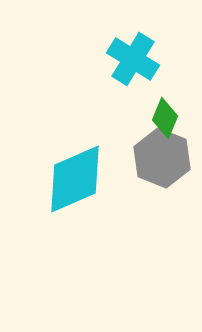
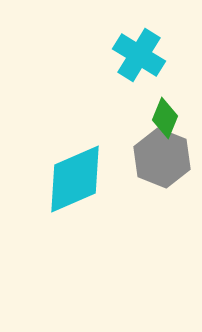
cyan cross: moved 6 px right, 4 px up
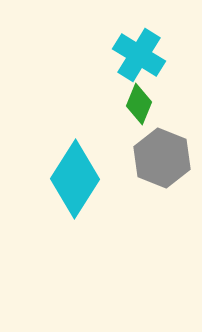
green diamond: moved 26 px left, 14 px up
cyan diamond: rotated 34 degrees counterclockwise
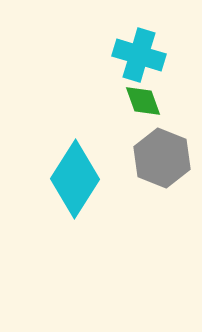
cyan cross: rotated 15 degrees counterclockwise
green diamond: moved 4 px right, 3 px up; rotated 42 degrees counterclockwise
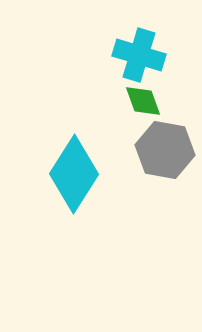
gray hexagon: moved 3 px right, 8 px up; rotated 12 degrees counterclockwise
cyan diamond: moved 1 px left, 5 px up
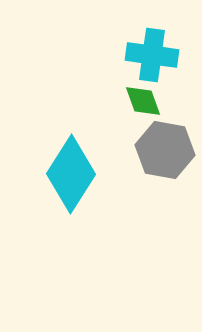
cyan cross: moved 13 px right; rotated 9 degrees counterclockwise
cyan diamond: moved 3 px left
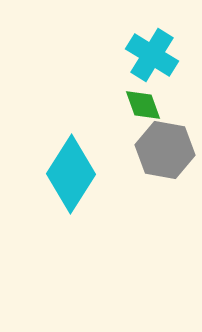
cyan cross: rotated 24 degrees clockwise
green diamond: moved 4 px down
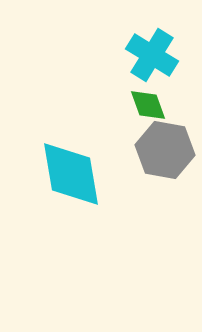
green diamond: moved 5 px right
cyan diamond: rotated 42 degrees counterclockwise
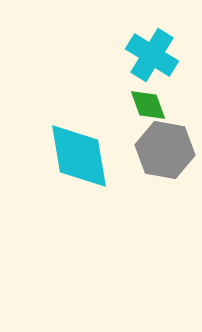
cyan diamond: moved 8 px right, 18 px up
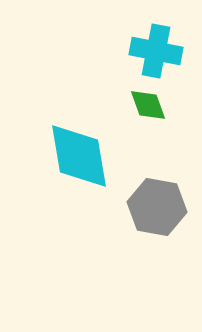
cyan cross: moved 4 px right, 4 px up; rotated 21 degrees counterclockwise
gray hexagon: moved 8 px left, 57 px down
